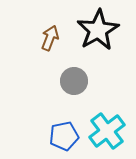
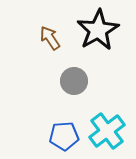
brown arrow: rotated 55 degrees counterclockwise
blue pentagon: rotated 8 degrees clockwise
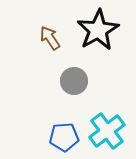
blue pentagon: moved 1 px down
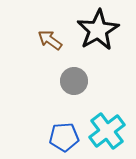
brown arrow: moved 2 px down; rotated 20 degrees counterclockwise
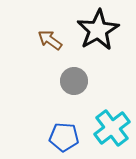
cyan cross: moved 5 px right, 3 px up
blue pentagon: rotated 8 degrees clockwise
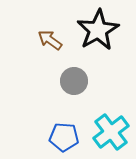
cyan cross: moved 1 px left, 4 px down
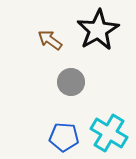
gray circle: moved 3 px left, 1 px down
cyan cross: moved 2 px left, 1 px down; rotated 21 degrees counterclockwise
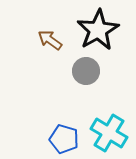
gray circle: moved 15 px right, 11 px up
blue pentagon: moved 2 px down; rotated 12 degrees clockwise
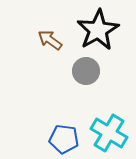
blue pentagon: rotated 8 degrees counterclockwise
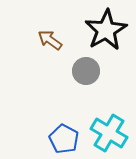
black star: moved 8 px right
blue pentagon: rotated 20 degrees clockwise
